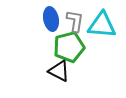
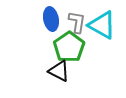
gray L-shape: moved 2 px right, 1 px down
cyan triangle: rotated 24 degrees clockwise
green pentagon: rotated 20 degrees counterclockwise
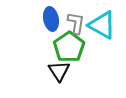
gray L-shape: moved 1 px left, 1 px down
black triangle: rotated 30 degrees clockwise
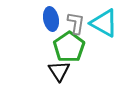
cyan triangle: moved 2 px right, 2 px up
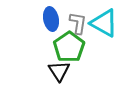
gray L-shape: moved 2 px right
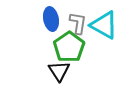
cyan triangle: moved 2 px down
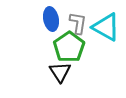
cyan triangle: moved 2 px right, 2 px down
black triangle: moved 1 px right, 1 px down
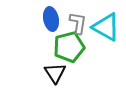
green pentagon: rotated 20 degrees clockwise
black triangle: moved 5 px left, 1 px down
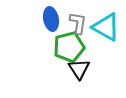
black triangle: moved 24 px right, 4 px up
